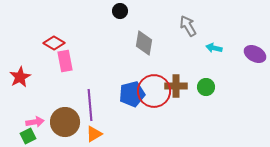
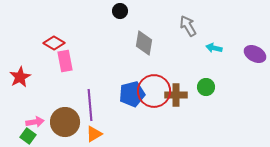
brown cross: moved 9 px down
green square: rotated 28 degrees counterclockwise
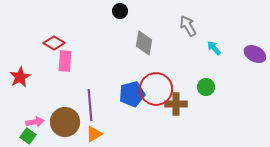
cyan arrow: rotated 35 degrees clockwise
pink rectangle: rotated 15 degrees clockwise
red circle: moved 2 px right, 2 px up
brown cross: moved 9 px down
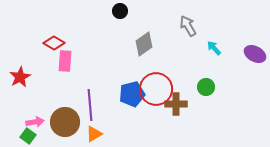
gray diamond: moved 1 px down; rotated 45 degrees clockwise
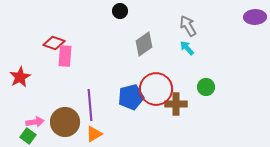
red diamond: rotated 10 degrees counterclockwise
cyan arrow: moved 27 px left
purple ellipse: moved 37 px up; rotated 30 degrees counterclockwise
pink rectangle: moved 5 px up
blue pentagon: moved 1 px left, 3 px down
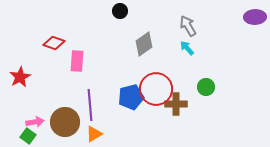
pink rectangle: moved 12 px right, 5 px down
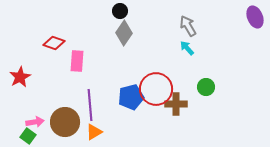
purple ellipse: rotated 70 degrees clockwise
gray diamond: moved 20 px left, 11 px up; rotated 20 degrees counterclockwise
orange triangle: moved 2 px up
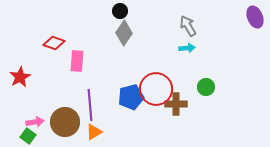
cyan arrow: rotated 126 degrees clockwise
